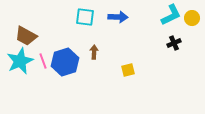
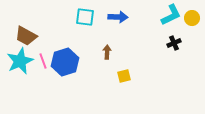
brown arrow: moved 13 px right
yellow square: moved 4 px left, 6 px down
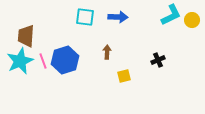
yellow circle: moved 2 px down
brown trapezoid: rotated 65 degrees clockwise
black cross: moved 16 px left, 17 px down
blue hexagon: moved 2 px up
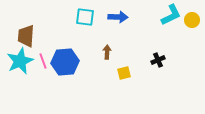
blue hexagon: moved 2 px down; rotated 12 degrees clockwise
yellow square: moved 3 px up
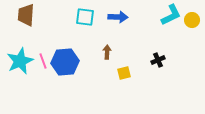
brown trapezoid: moved 21 px up
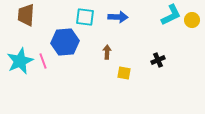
blue hexagon: moved 20 px up
yellow square: rotated 24 degrees clockwise
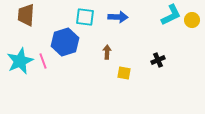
blue hexagon: rotated 12 degrees counterclockwise
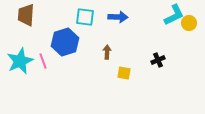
cyan L-shape: moved 3 px right
yellow circle: moved 3 px left, 3 px down
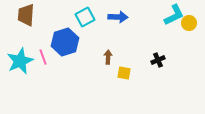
cyan square: rotated 36 degrees counterclockwise
brown arrow: moved 1 px right, 5 px down
pink line: moved 4 px up
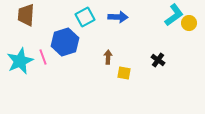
cyan L-shape: rotated 10 degrees counterclockwise
black cross: rotated 32 degrees counterclockwise
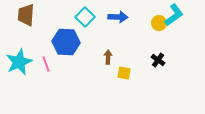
cyan square: rotated 18 degrees counterclockwise
yellow circle: moved 30 px left
blue hexagon: moved 1 px right; rotated 20 degrees clockwise
pink line: moved 3 px right, 7 px down
cyan star: moved 1 px left, 1 px down
